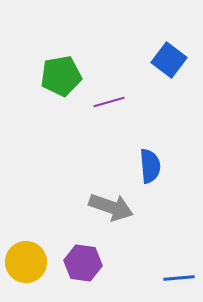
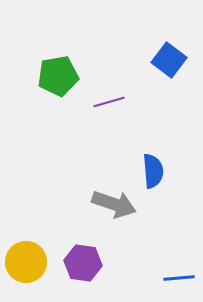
green pentagon: moved 3 px left
blue semicircle: moved 3 px right, 5 px down
gray arrow: moved 3 px right, 3 px up
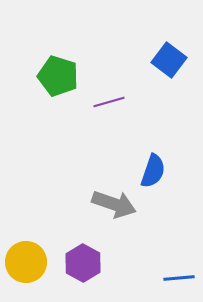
green pentagon: rotated 27 degrees clockwise
blue semicircle: rotated 24 degrees clockwise
purple hexagon: rotated 21 degrees clockwise
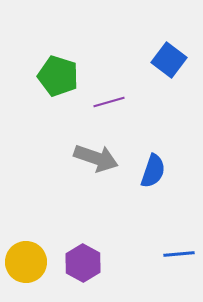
gray arrow: moved 18 px left, 46 px up
blue line: moved 24 px up
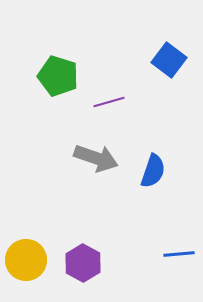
yellow circle: moved 2 px up
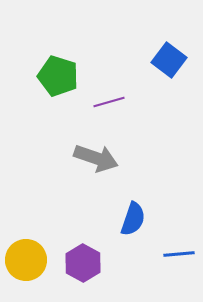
blue semicircle: moved 20 px left, 48 px down
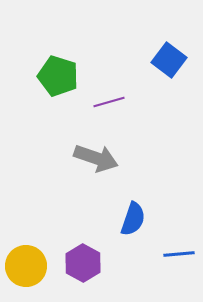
yellow circle: moved 6 px down
